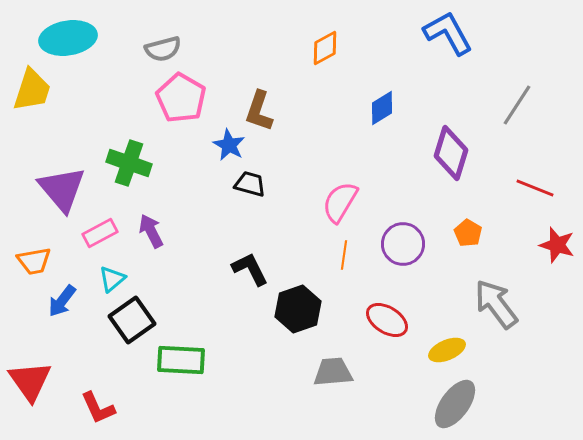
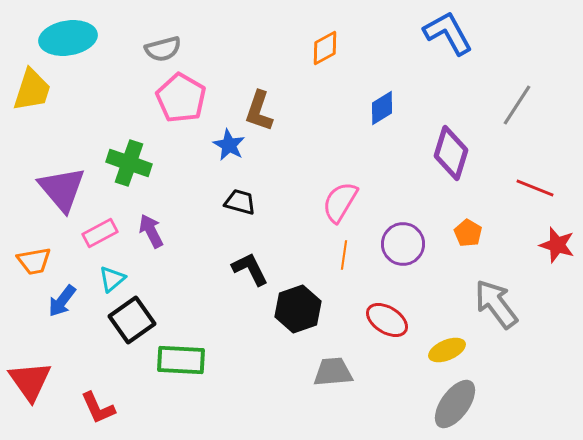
black trapezoid: moved 10 px left, 18 px down
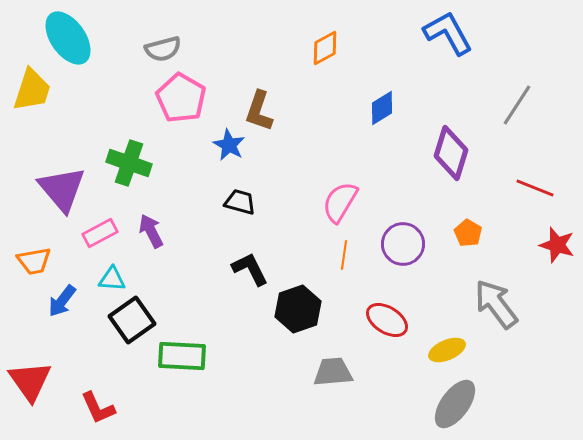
cyan ellipse: rotated 64 degrees clockwise
cyan triangle: rotated 44 degrees clockwise
green rectangle: moved 1 px right, 4 px up
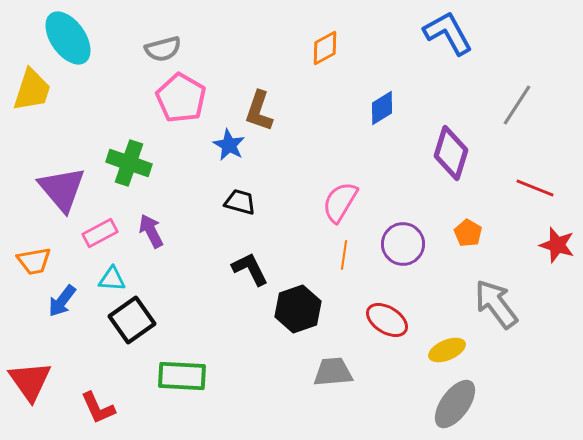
green rectangle: moved 20 px down
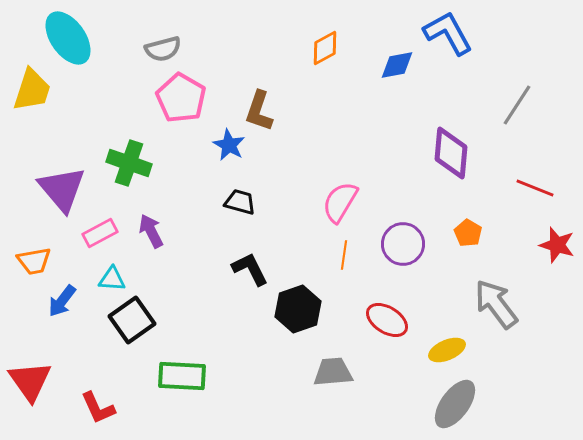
blue diamond: moved 15 px right, 43 px up; rotated 21 degrees clockwise
purple diamond: rotated 12 degrees counterclockwise
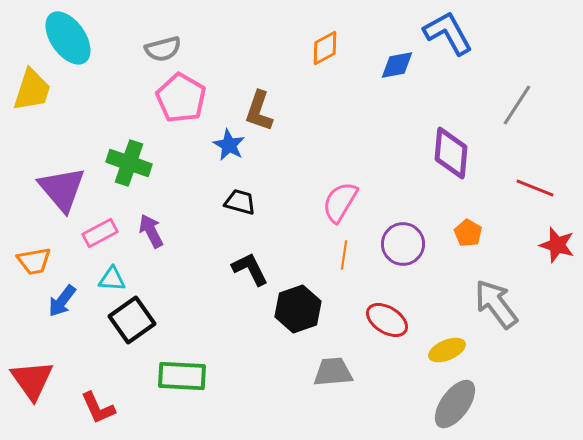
red triangle: moved 2 px right, 1 px up
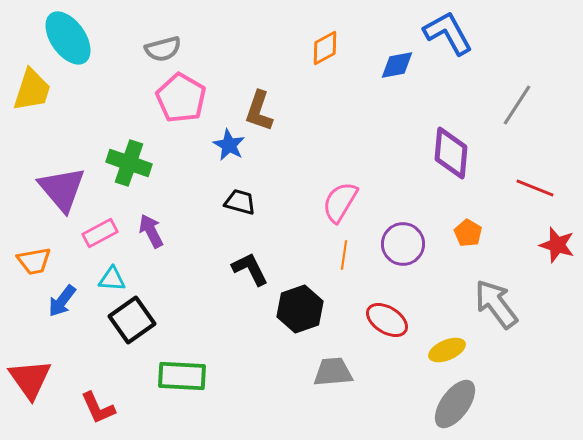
black hexagon: moved 2 px right
red triangle: moved 2 px left, 1 px up
